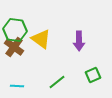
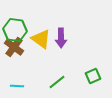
purple arrow: moved 18 px left, 3 px up
green square: moved 1 px down
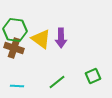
brown cross: moved 1 px down; rotated 18 degrees counterclockwise
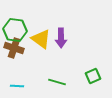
green line: rotated 54 degrees clockwise
